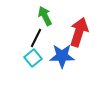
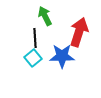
black line: moved 1 px left; rotated 30 degrees counterclockwise
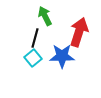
black line: rotated 18 degrees clockwise
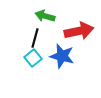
green arrow: rotated 48 degrees counterclockwise
red arrow: moved 1 px up; rotated 60 degrees clockwise
blue star: rotated 15 degrees clockwise
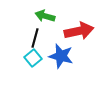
blue star: moved 1 px left
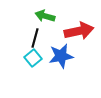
blue star: rotated 25 degrees counterclockwise
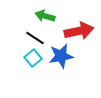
black line: rotated 72 degrees counterclockwise
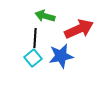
red arrow: moved 2 px up; rotated 12 degrees counterclockwise
black line: rotated 60 degrees clockwise
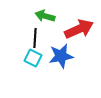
cyan square: rotated 24 degrees counterclockwise
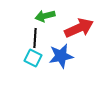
green arrow: rotated 30 degrees counterclockwise
red arrow: moved 1 px up
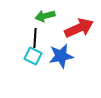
cyan square: moved 2 px up
